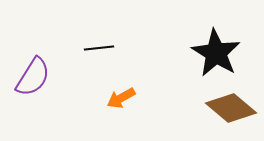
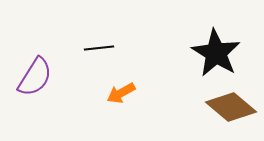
purple semicircle: moved 2 px right
orange arrow: moved 5 px up
brown diamond: moved 1 px up
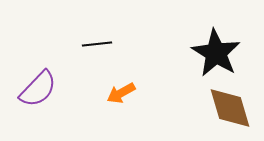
black line: moved 2 px left, 4 px up
purple semicircle: moved 3 px right, 12 px down; rotated 12 degrees clockwise
brown diamond: moved 1 px left, 1 px down; rotated 33 degrees clockwise
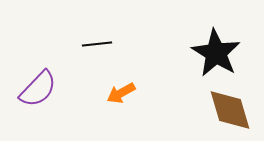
brown diamond: moved 2 px down
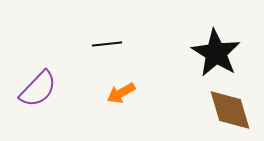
black line: moved 10 px right
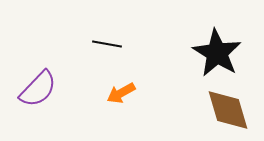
black line: rotated 16 degrees clockwise
black star: moved 1 px right
brown diamond: moved 2 px left
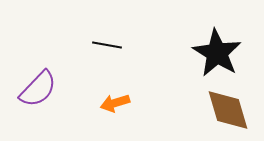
black line: moved 1 px down
orange arrow: moved 6 px left, 10 px down; rotated 12 degrees clockwise
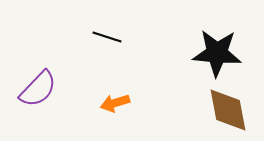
black line: moved 8 px up; rotated 8 degrees clockwise
black star: rotated 27 degrees counterclockwise
brown diamond: rotated 6 degrees clockwise
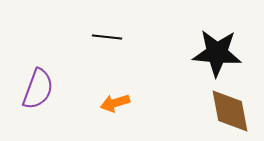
black line: rotated 12 degrees counterclockwise
purple semicircle: rotated 24 degrees counterclockwise
brown diamond: moved 2 px right, 1 px down
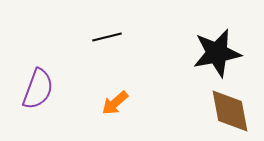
black line: rotated 20 degrees counterclockwise
black star: rotated 15 degrees counterclockwise
orange arrow: rotated 24 degrees counterclockwise
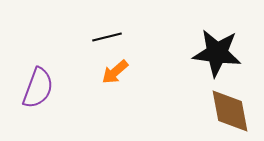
black star: rotated 18 degrees clockwise
purple semicircle: moved 1 px up
orange arrow: moved 31 px up
